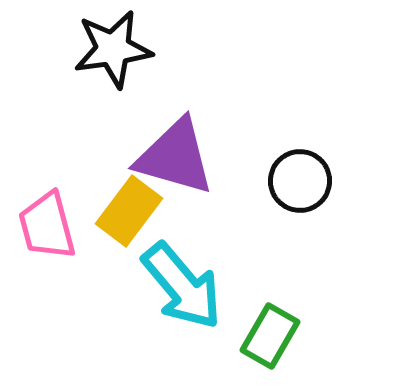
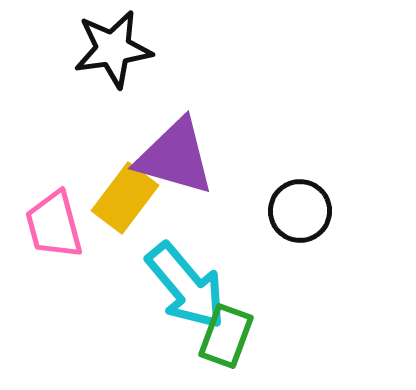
black circle: moved 30 px down
yellow rectangle: moved 4 px left, 13 px up
pink trapezoid: moved 7 px right, 1 px up
cyan arrow: moved 4 px right
green rectangle: moved 44 px left; rotated 10 degrees counterclockwise
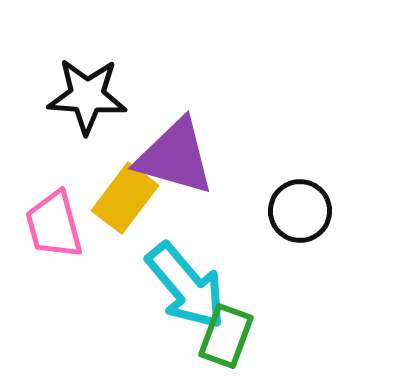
black star: moved 26 px left, 47 px down; rotated 12 degrees clockwise
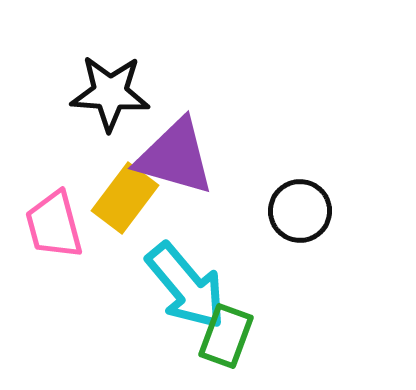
black star: moved 23 px right, 3 px up
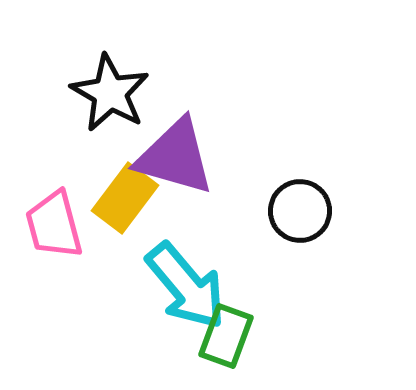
black star: rotated 26 degrees clockwise
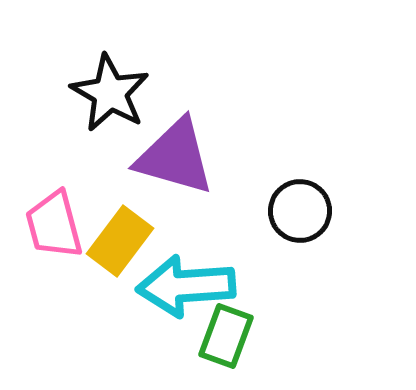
yellow rectangle: moved 5 px left, 43 px down
cyan arrow: rotated 126 degrees clockwise
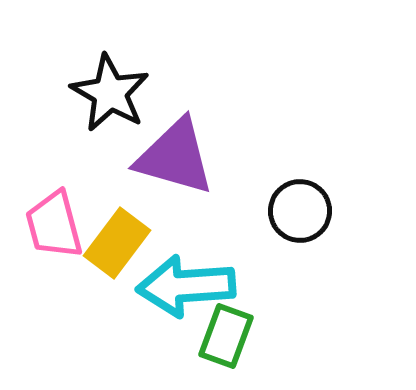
yellow rectangle: moved 3 px left, 2 px down
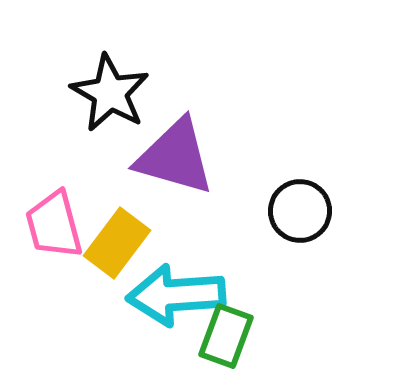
cyan arrow: moved 10 px left, 9 px down
